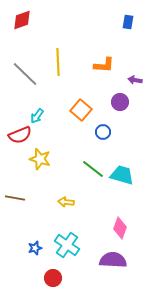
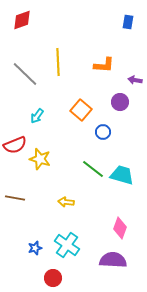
red semicircle: moved 5 px left, 10 px down
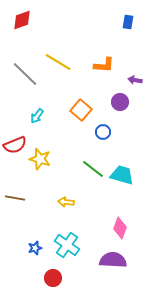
yellow line: rotated 56 degrees counterclockwise
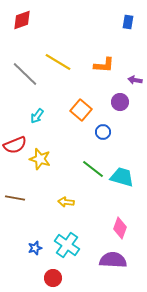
cyan trapezoid: moved 2 px down
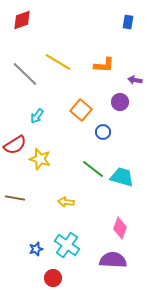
red semicircle: rotated 10 degrees counterclockwise
blue star: moved 1 px right, 1 px down
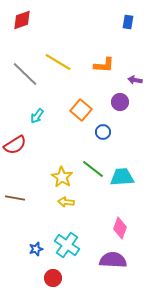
yellow star: moved 22 px right, 18 px down; rotated 15 degrees clockwise
cyan trapezoid: rotated 20 degrees counterclockwise
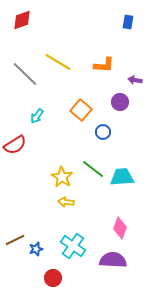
brown line: moved 42 px down; rotated 36 degrees counterclockwise
cyan cross: moved 6 px right, 1 px down
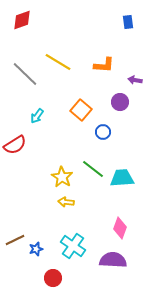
blue rectangle: rotated 16 degrees counterclockwise
cyan trapezoid: moved 1 px down
